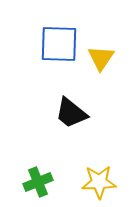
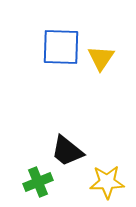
blue square: moved 2 px right, 3 px down
black trapezoid: moved 4 px left, 38 px down
yellow star: moved 8 px right
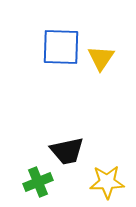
black trapezoid: rotated 51 degrees counterclockwise
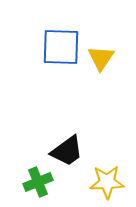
black trapezoid: rotated 24 degrees counterclockwise
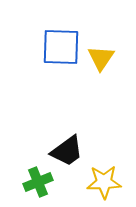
yellow star: moved 3 px left
